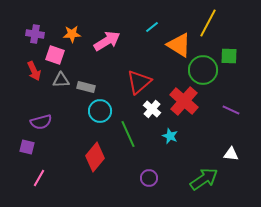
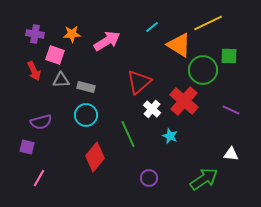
yellow line: rotated 36 degrees clockwise
cyan circle: moved 14 px left, 4 px down
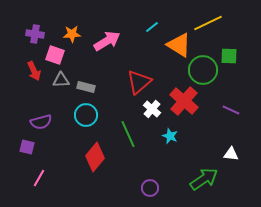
purple circle: moved 1 px right, 10 px down
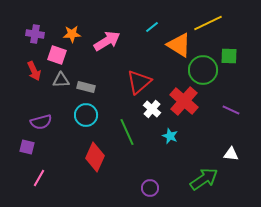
pink square: moved 2 px right
green line: moved 1 px left, 2 px up
red diamond: rotated 16 degrees counterclockwise
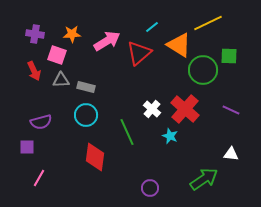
red triangle: moved 29 px up
red cross: moved 1 px right, 8 px down
purple square: rotated 14 degrees counterclockwise
red diamond: rotated 16 degrees counterclockwise
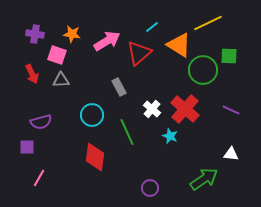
orange star: rotated 12 degrees clockwise
red arrow: moved 2 px left, 3 px down
gray rectangle: moved 33 px right; rotated 48 degrees clockwise
cyan circle: moved 6 px right
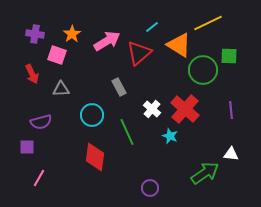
orange star: rotated 30 degrees clockwise
gray triangle: moved 9 px down
purple line: rotated 60 degrees clockwise
green arrow: moved 1 px right, 6 px up
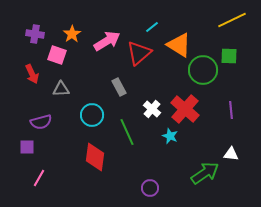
yellow line: moved 24 px right, 3 px up
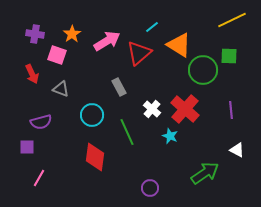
gray triangle: rotated 24 degrees clockwise
white triangle: moved 6 px right, 4 px up; rotated 21 degrees clockwise
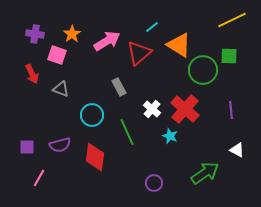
purple semicircle: moved 19 px right, 23 px down
purple circle: moved 4 px right, 5 px up
